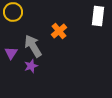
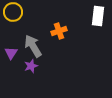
orange cross: rotated 21 degrees clockwise
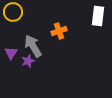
purple star: moved 3 px left, 5 px up
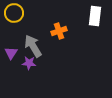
yellow circle: moved 1 px right, 1 px down
white rectangle: moved 3 px left
purple star: moved 1 px right, 2 px down; rotated 24 degrees clockwise
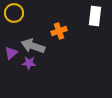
gray arrow: rotated 40 degrees counterclockwise
purple triangle: rotated 16 degrees clockwise
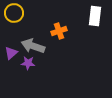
purple star: moved 1 px left
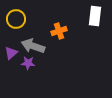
yellow circle: moved 2 px right, 6 px down
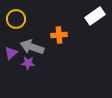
white rectangle: rotated 48 degrees clockwise
orange cross: moved 4 px down; rotated 14 degrees clockwise
gray arrow: moved 1 px left, 1 px down
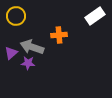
yellow circle: moved 3 px up
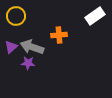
purple triangle: moved 6 px up
